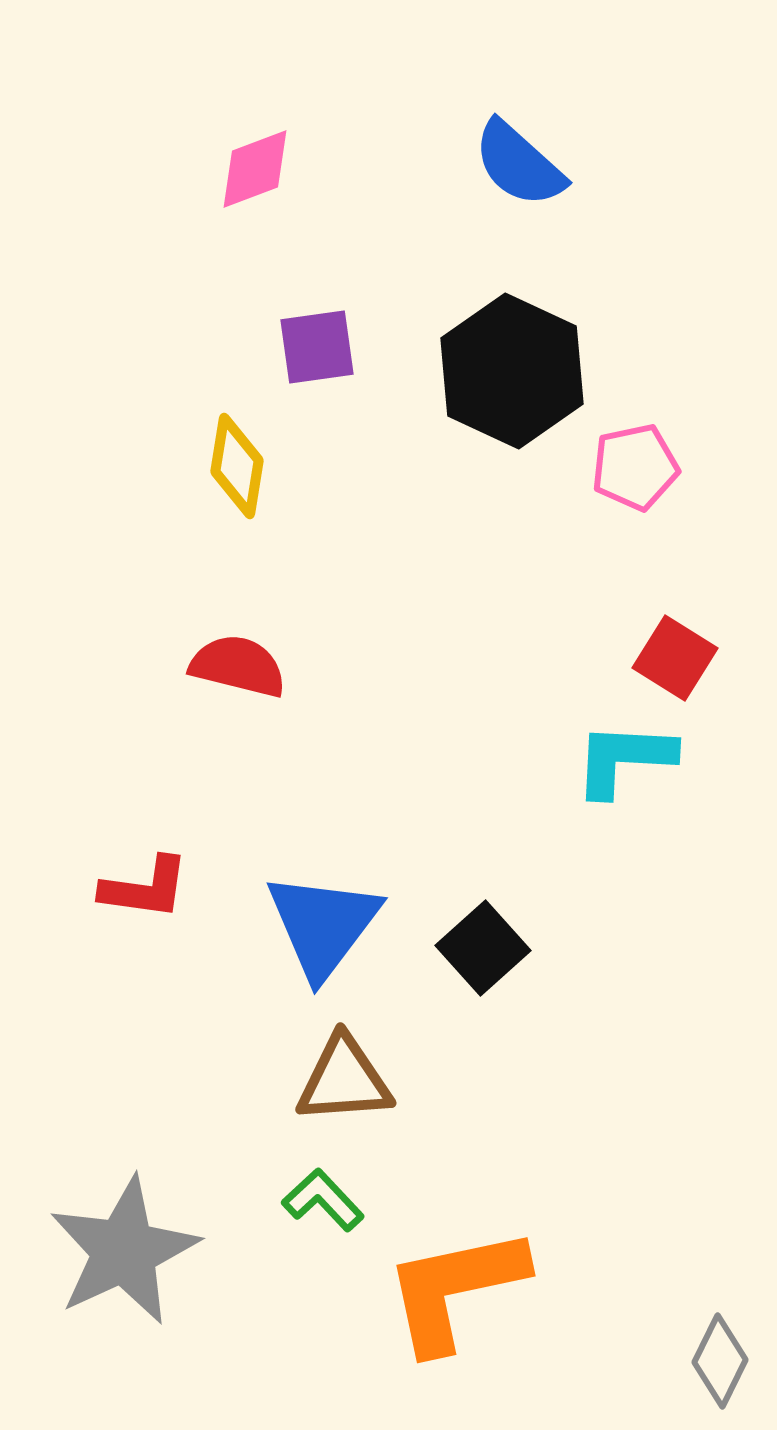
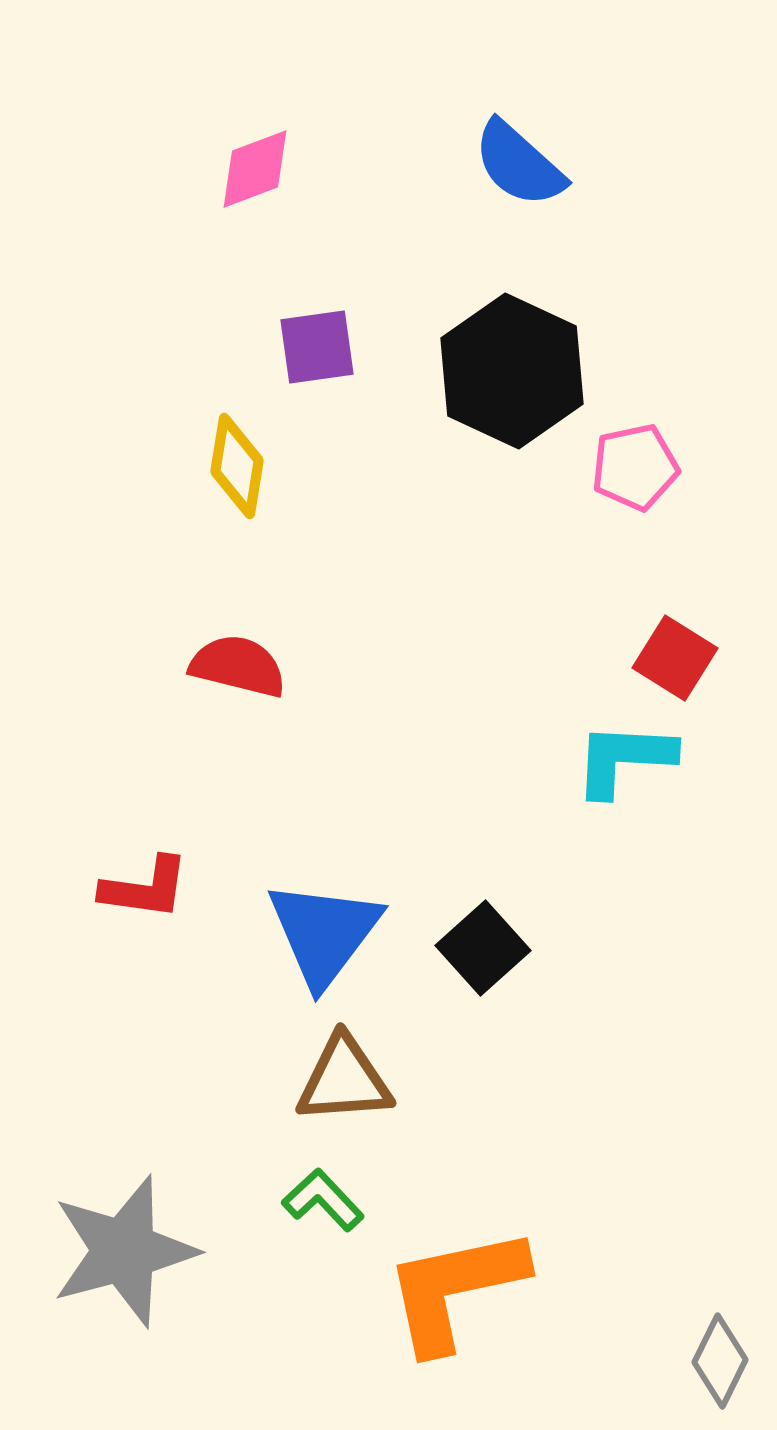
blue triangle: moved 1 px right, 8 px down
gray star: rotated 10 degrees clockwise
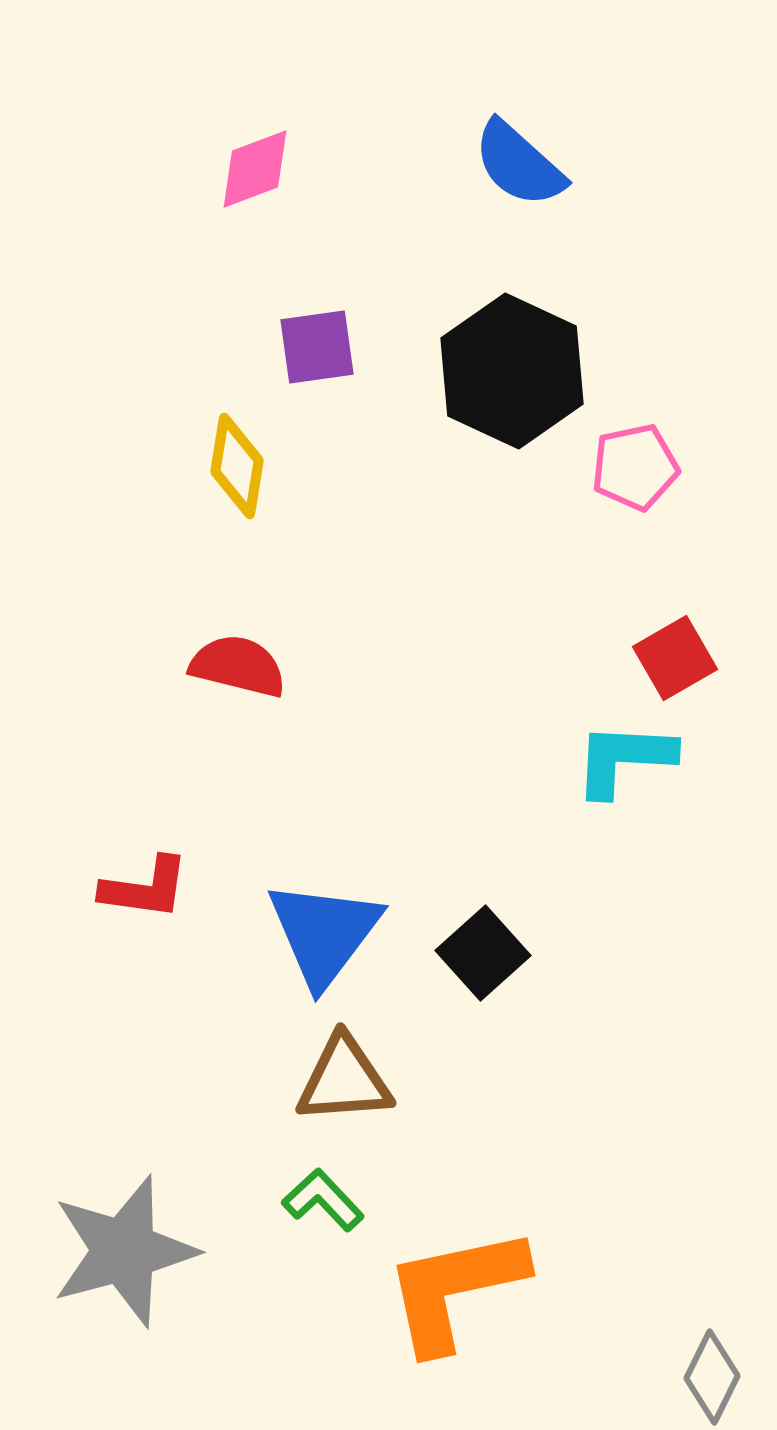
red square: rotated 28 degrees clockwise
black square: moved 5 px down
gray diamond: moved 8 px left, 16 px down
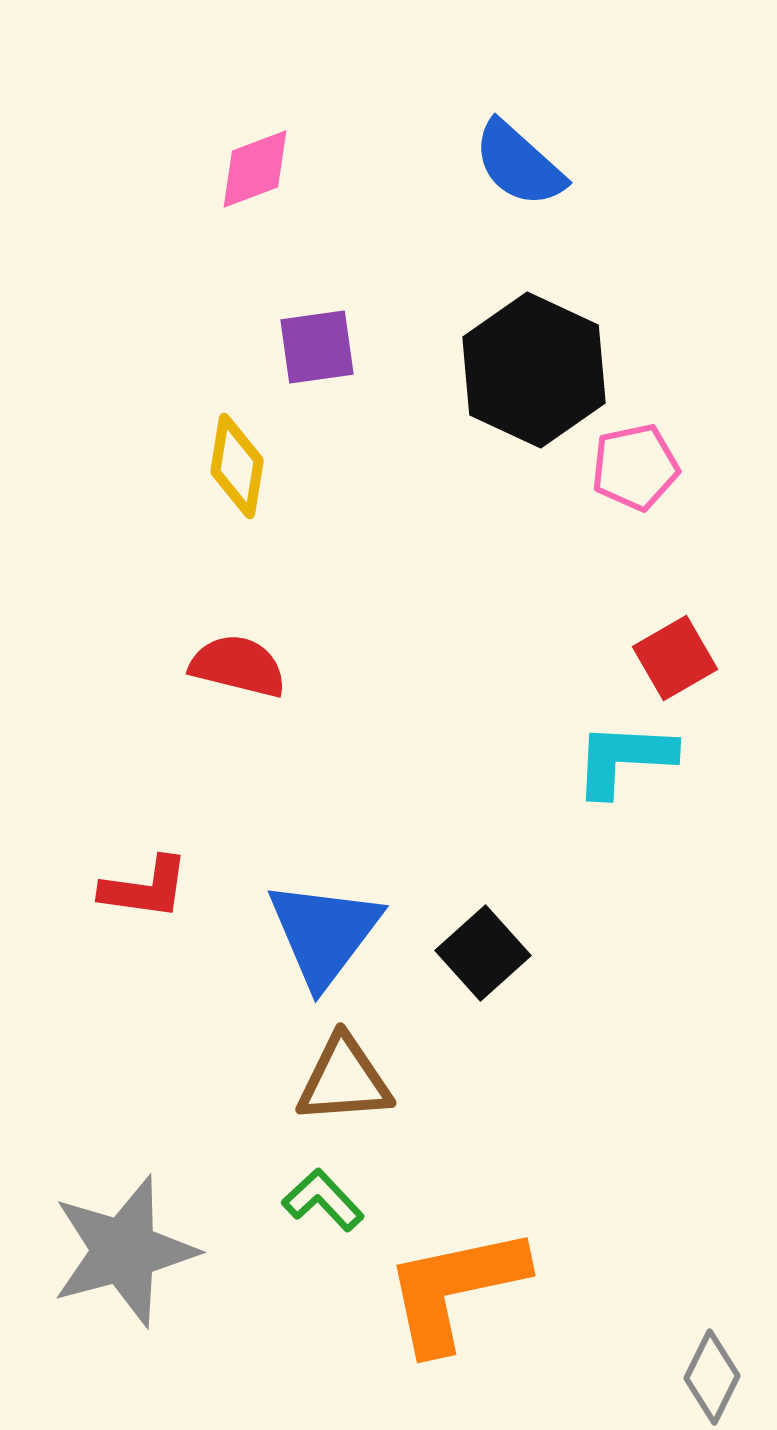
black hexagon: moved 22 px right, 1 px up
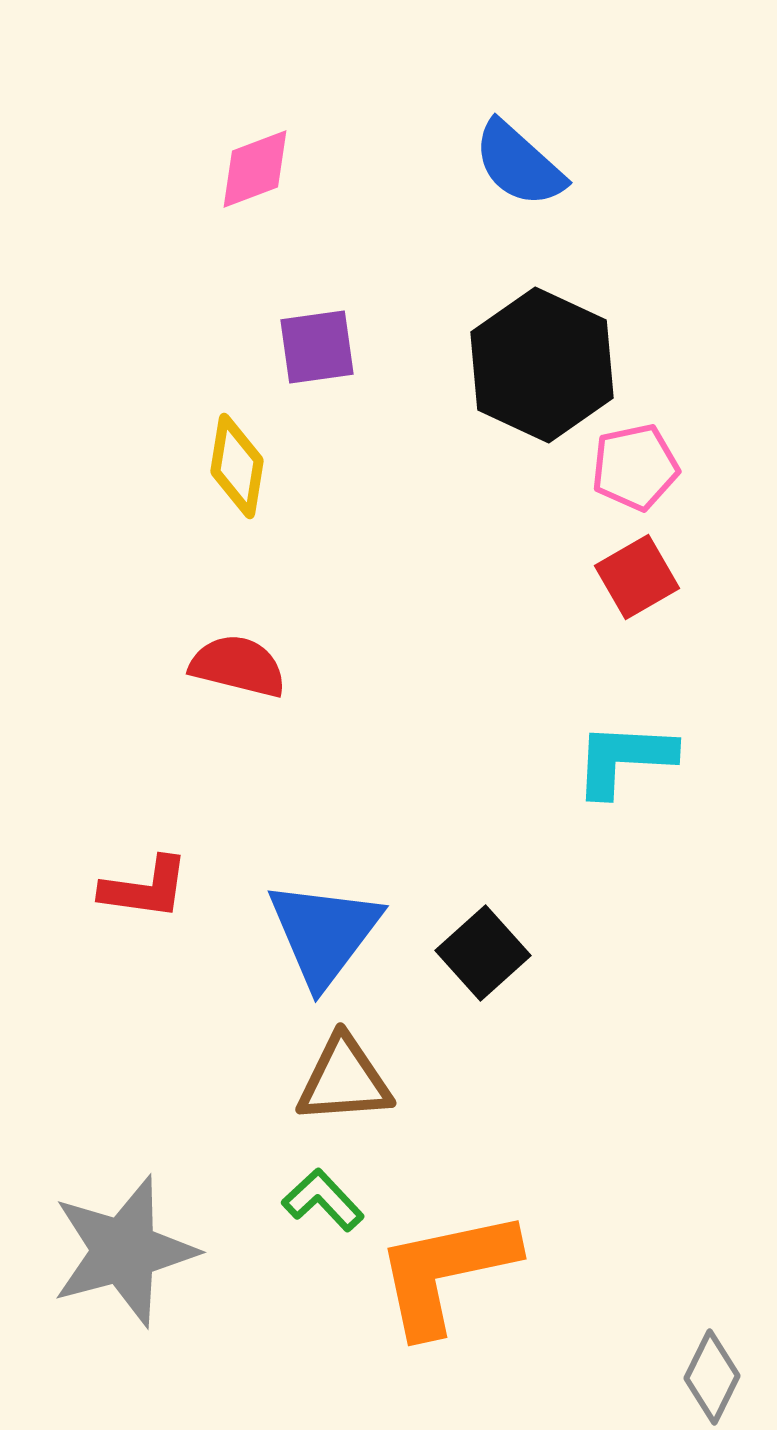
black hexagon: moved 8 px right, 5 px up
red square: moved 38 px left, 81 px up
orange L-shape: moved 9 px left, 17 px up
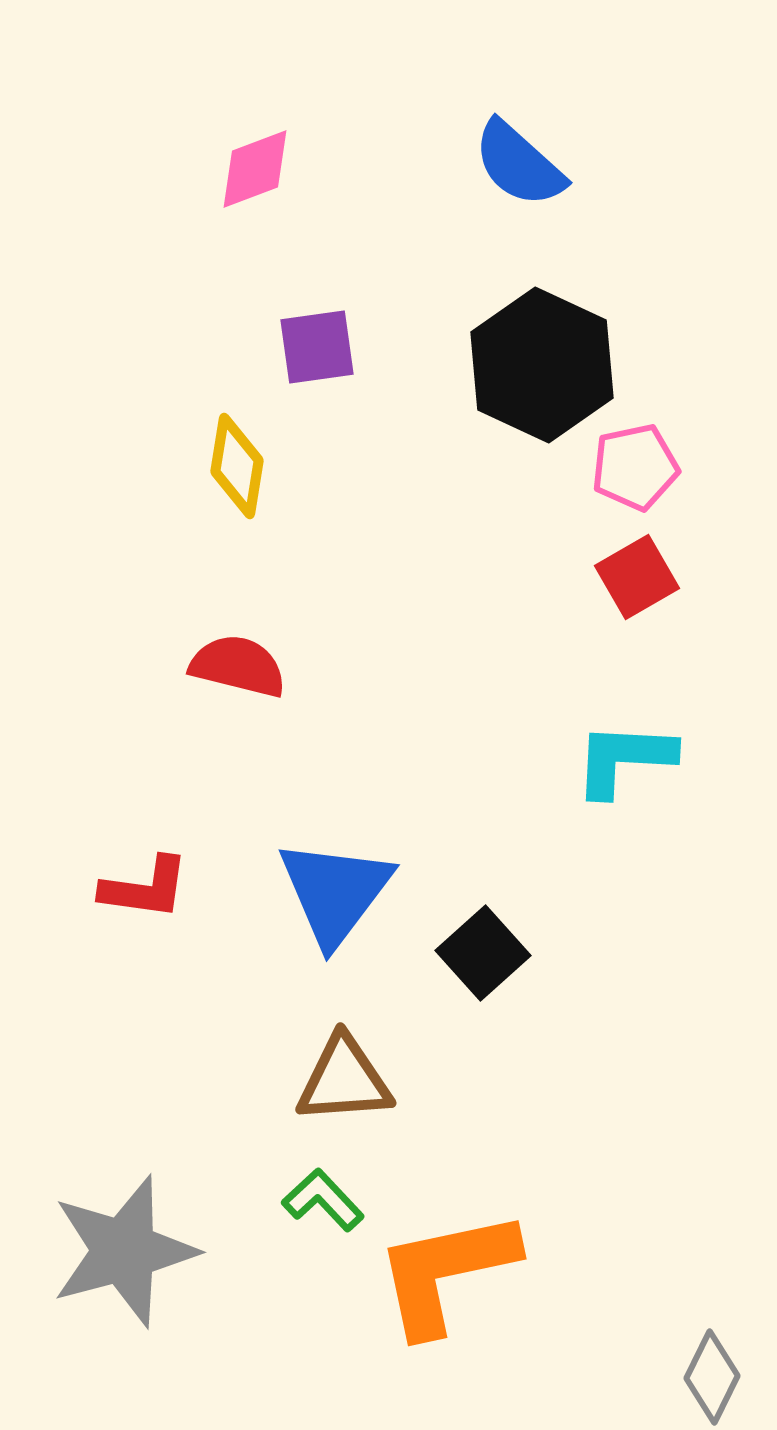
blue triangle: moved 11 px right, 41 px up
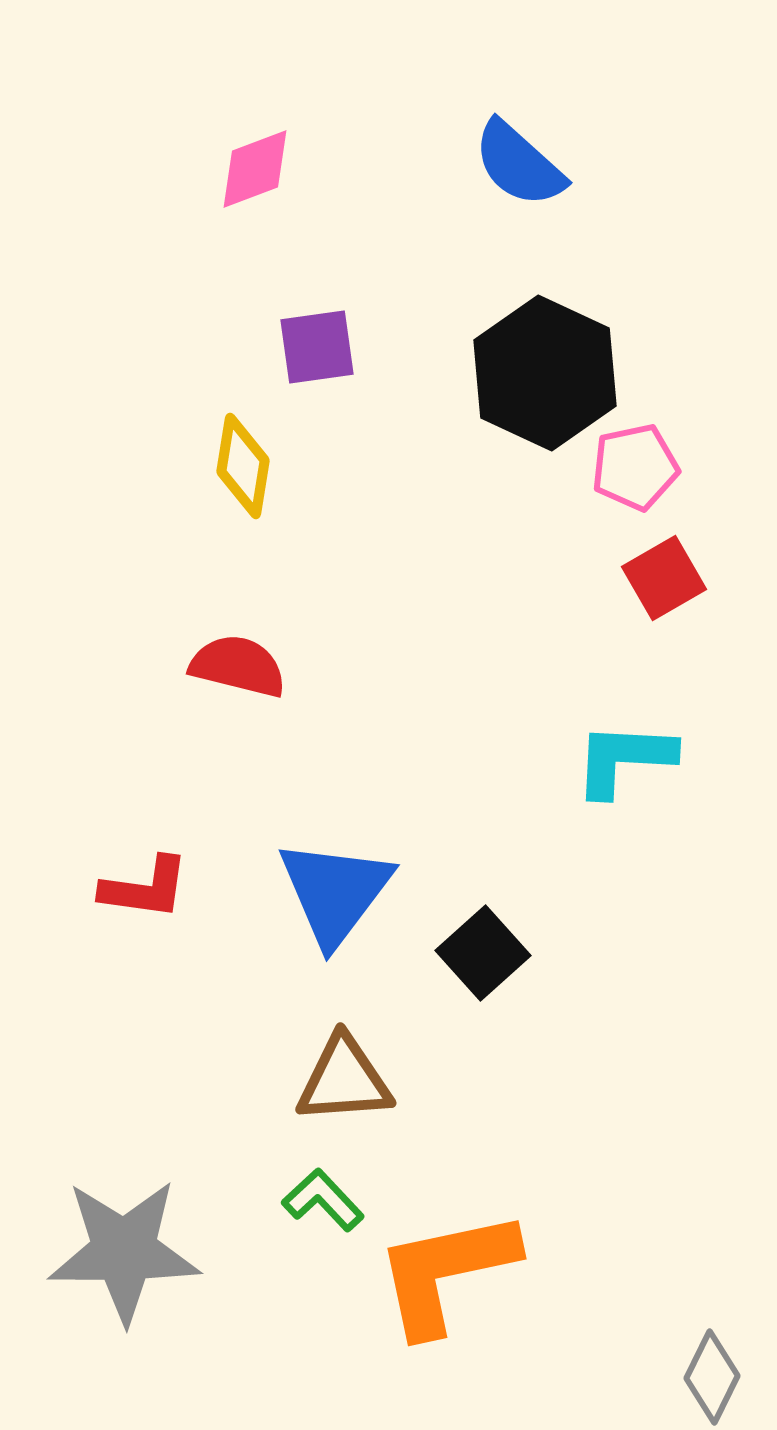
black hexagon: moved 3 px right, 8 px down
yellow diamond: moved 6 px right
red square: moved 27 px right, 1 px down
gray star: rotated 15 degrees clockwise
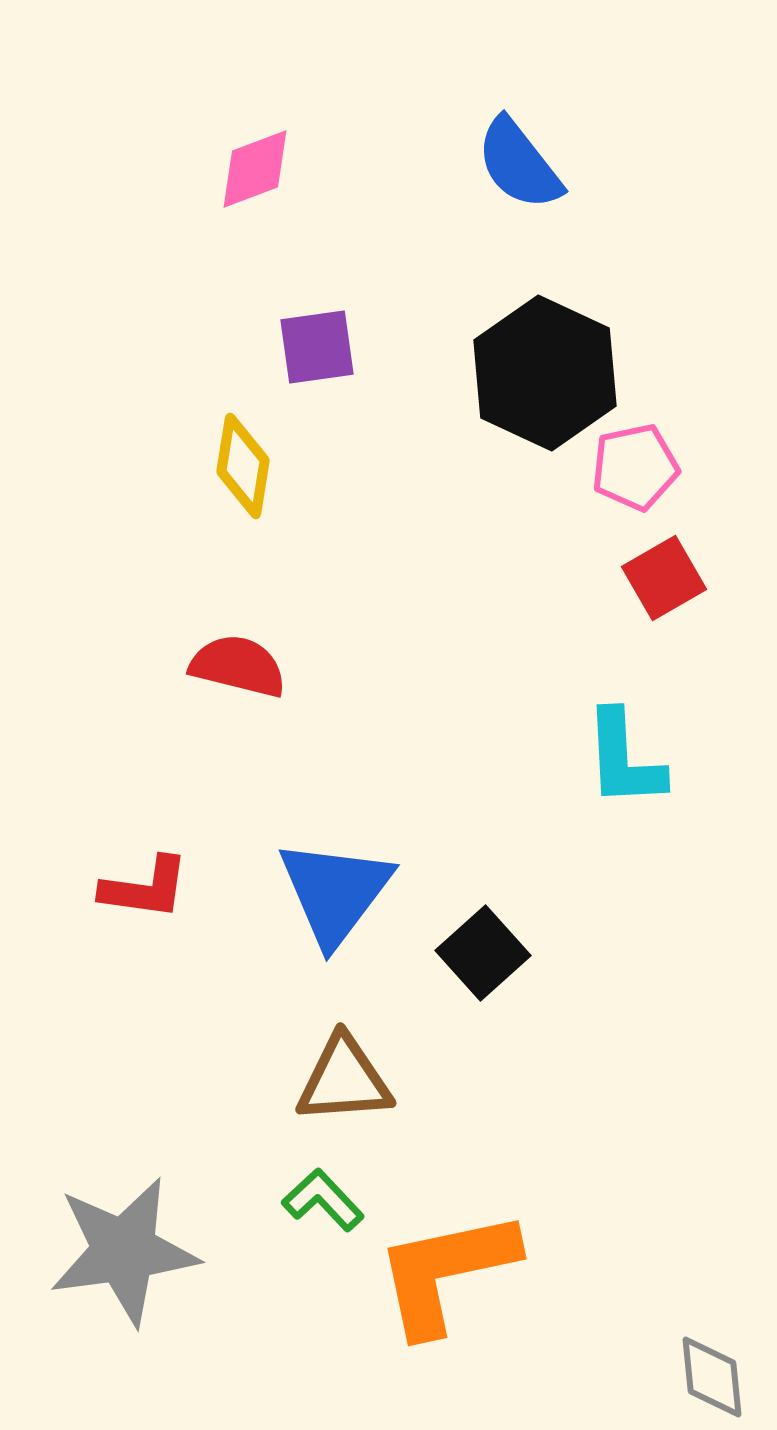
blue semicircle: rotated 10 degrees clockwise
cyan L-shape: rotated 96 degrees counterclockwise
gray star: rotated 8 degrees counterclockwise
gray diamond: rotated 32 degrees counterclockwise
